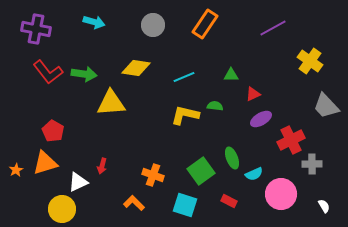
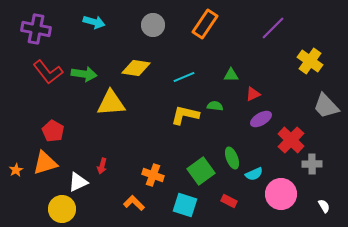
purple line: rotated 16 degrees counterclockwise
red cross: rotated 20 degrees counterclockwise
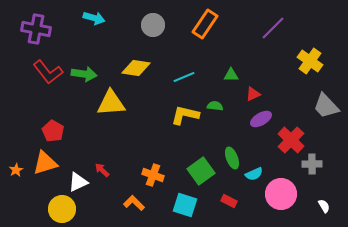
cyan arrow: moved 4 px up
red arrow: moved 4 px down; rotated 119 degrees clockwise
